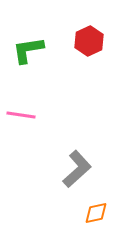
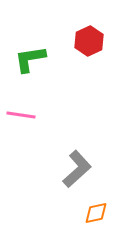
green L-shape: moved 2 px right, 9 px down
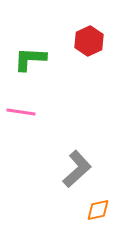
green L-shape: rotated 12 degrees clockwise
pink line: moved 3 px up
orange diamond: moved 2 px right, 3 px up
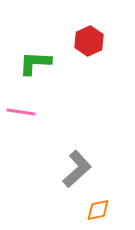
green L-shape: moved 5 px right, 4 px down
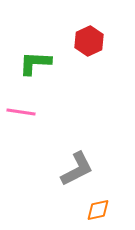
gray L-shape: rotated 15 degrees clockwise
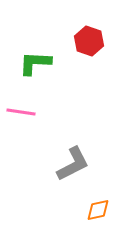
red hexagon: rotated 16 degrees counterclockwise
gray L-shape: moved 4 px left, 5 px up
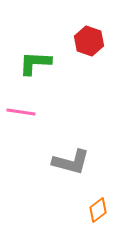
gray L-shape: moved 2 px left, 2 px up; rotated 42 degrees clockwise
orange diamond: rotated 25 degrees counterclockwise
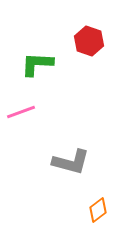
green L-shape: moved 2 px right, 1 px down
pink line: rotated 28 degrees counterclockwise
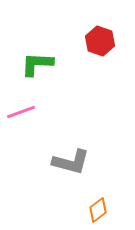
red hexagon: moved 11 px right
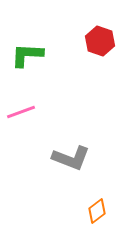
green L-shape: moved 10 px left, 9 px up
gray L-shape: moved 4 px up; rotated 6 degrees clockwise
orange diamond: moved 1 px left, 1 px down
